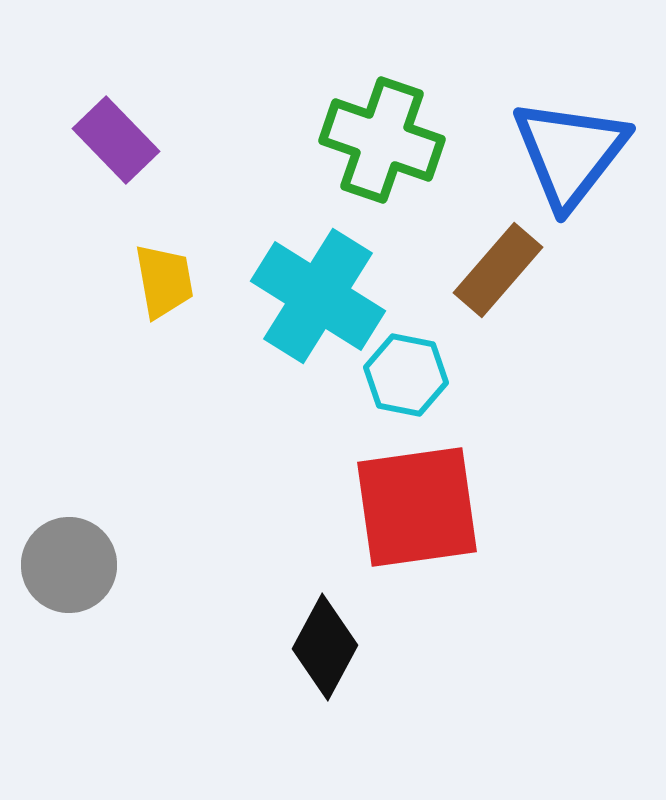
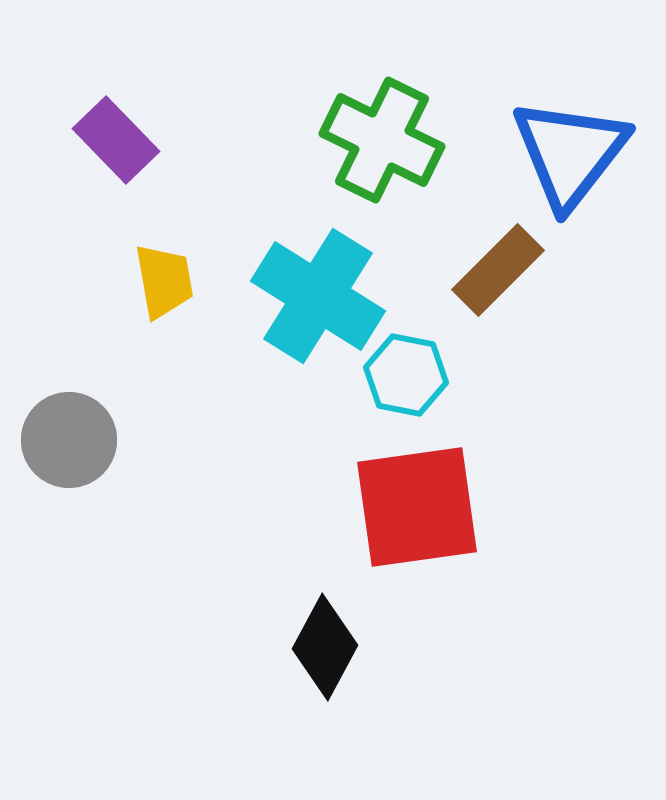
green cross: rotated 7 degrees clockwise
brown rectangle: rotated 4 degrees clockwise
gray circle: moved 125 px up
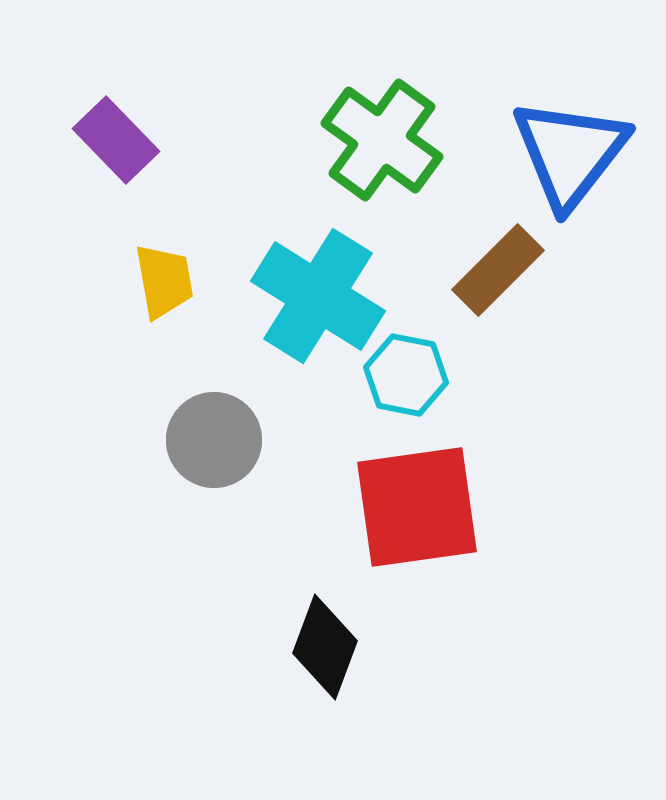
green cross: rotated 10 degrees clockwise
gray circle: moved 145 px right
black diamond: rotated 8 degrees counterclockwise
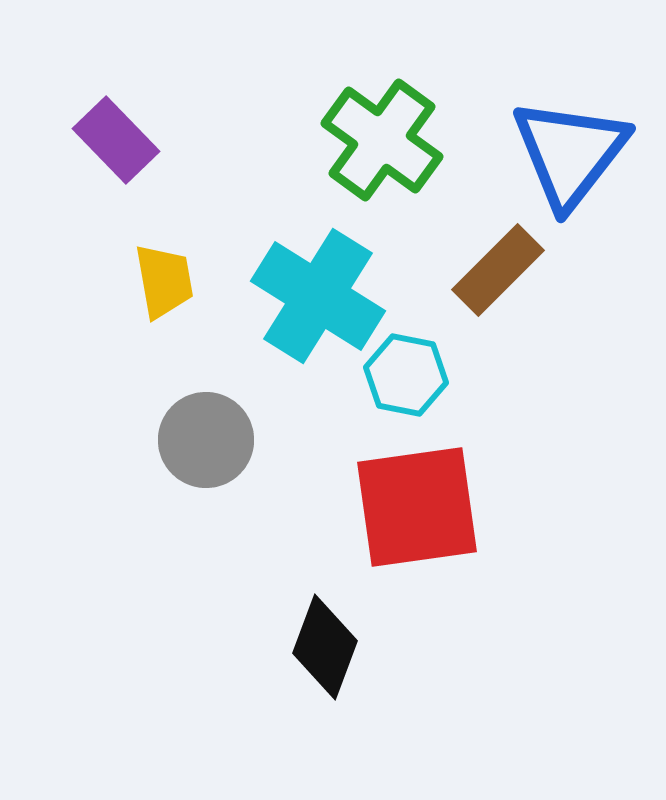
gray circle: moved 8 px left
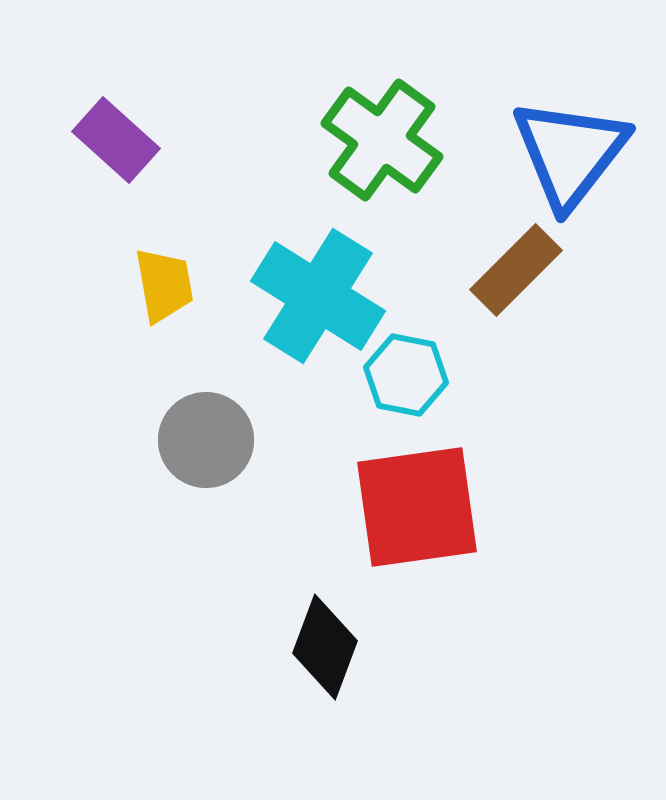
purple rectangle: rotated 4 degrees counterclockwise
brown rectangle: moved 18 px right
yellow trapezoid: moved 4 px down
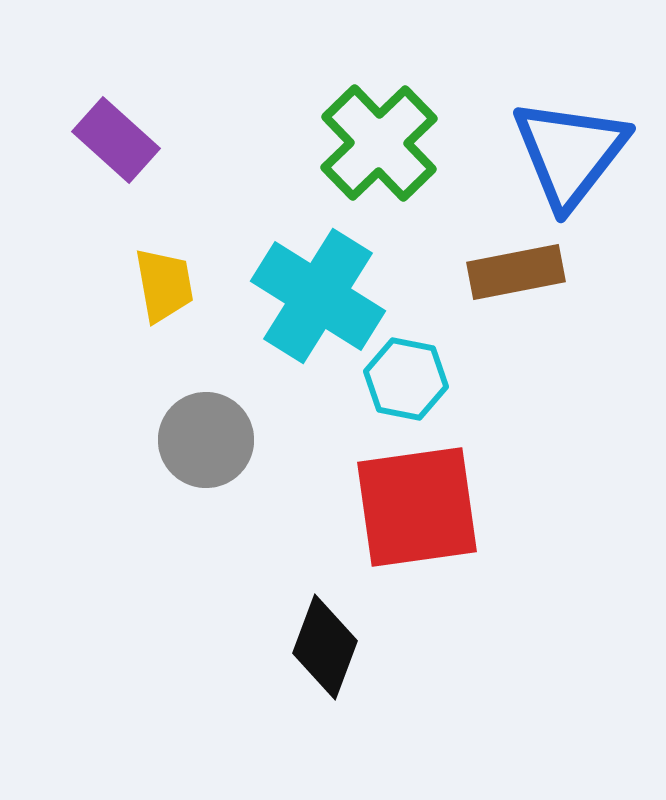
green cross: moved 3 px left, 3 px down; rotated 10 degrees clockwise
brown rectangle: moved 2 px down; rotated 34 degrees clockwise
cyan hexagon: moved 4 px down
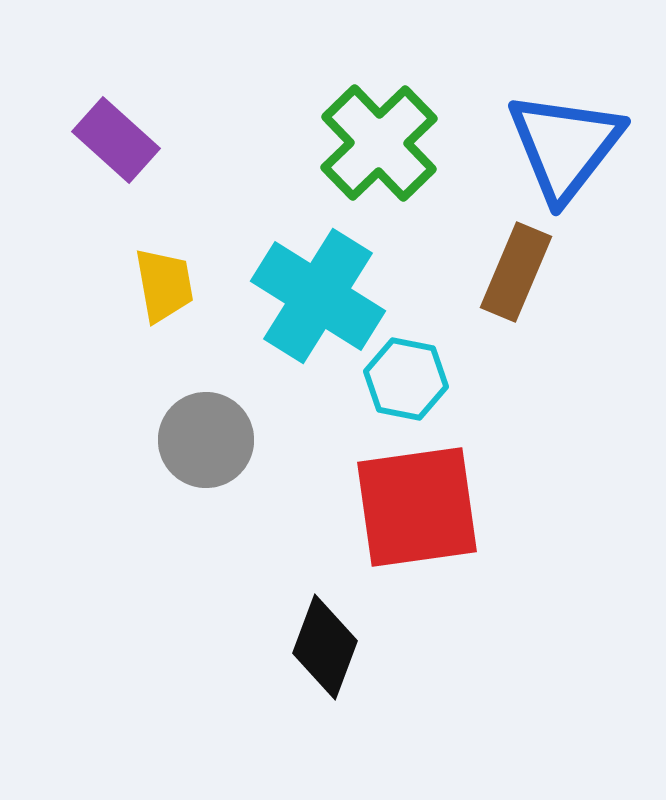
blue triangle: moved 5 px left, 7 px up
brown rectangle: rotated 56 degrees counterclockwise
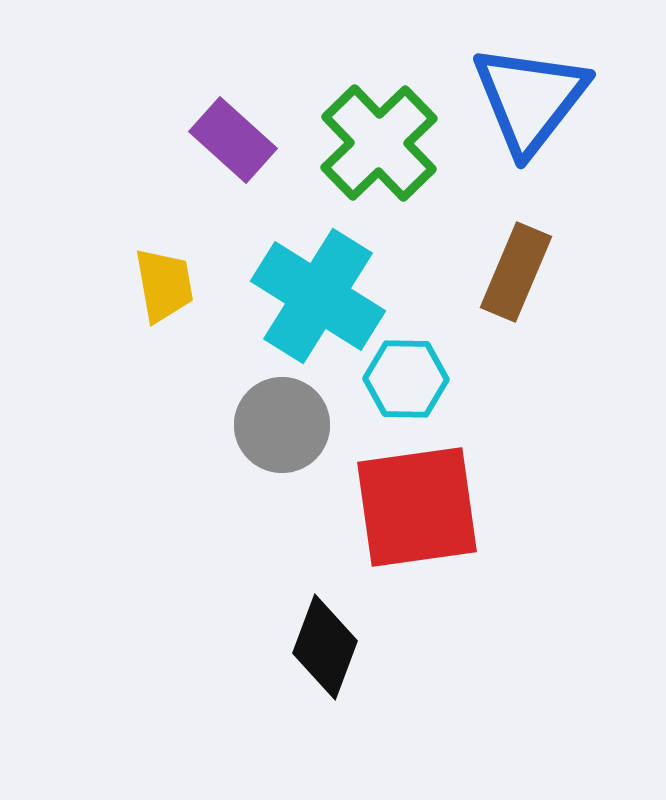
purple rectangle: moved 117 px right
blue triangle: moved 35 px left, 47 px up
cyan hexagon: rotated 10 degrees counterclockwise
gray circle: moved 76 px right, 15 px up
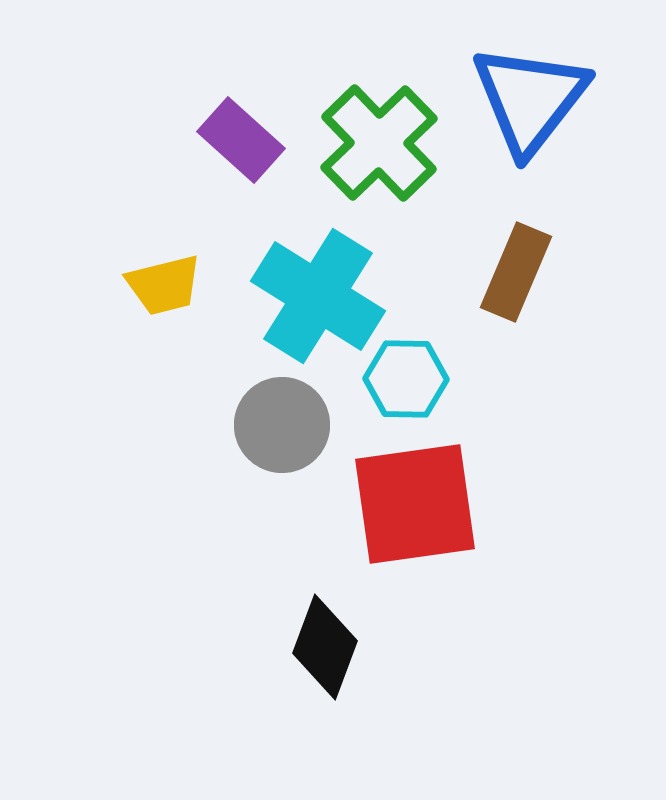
purple rectangle: moved 8 px right
yellow trapezoid: rotated 86 degrees clockwise
red square: moved 2 px left, 3 px up
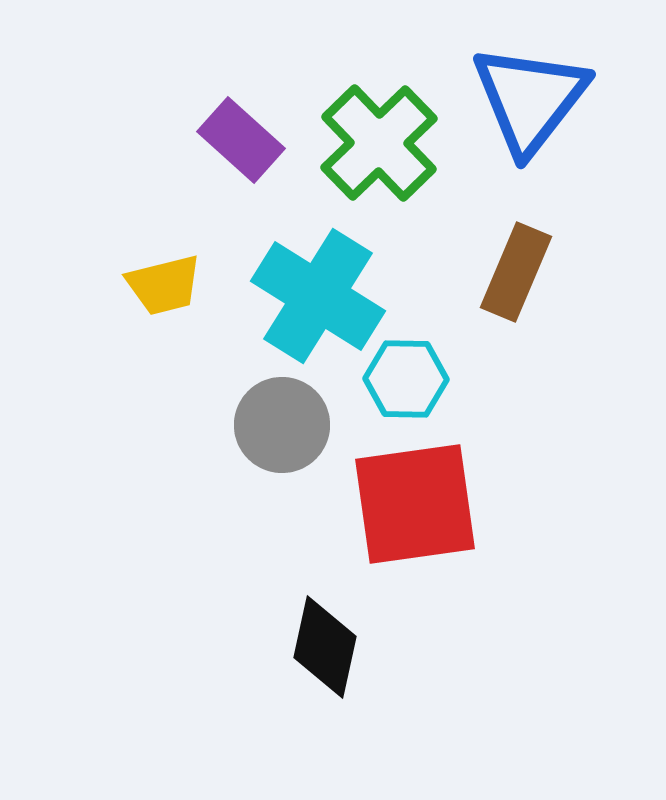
black diamond: rotated 8 degrees counterclockwise
